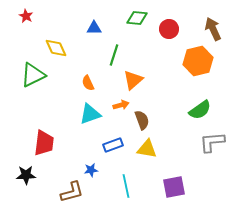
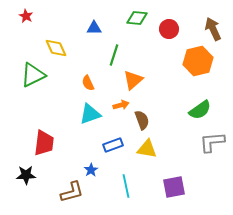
blue star: rotated 24 degrees counterclockwise
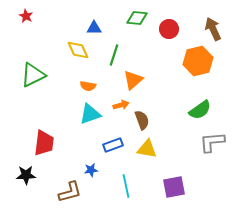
yellow diamond: moved 22 px right, 2 px down
orange semicircle: moved 3 px down; rotated 56 degrees counterclockwise
blue star: rotated 24 degrees clockwise
brown L-shape: moved 2 px left
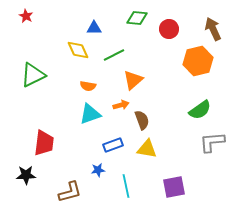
green line: rotated 45 degrees clockwise
blue star: moved 7 px right
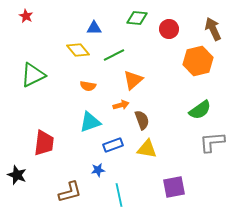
yellow diamond: rotated 15 degrees counterclockwise
cyan triangle: moved 8 px down
black star: moved 9 px left; rotated 24 degrees clockwise
cyan line: moved 7 px left, 9 px down
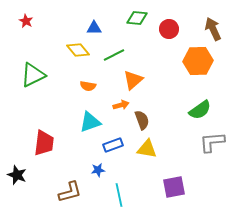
red star: moved 5 px down
orange hexagon: rotated 12 degrees clockwise
